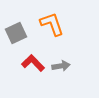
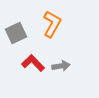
orange L-shape: rotated 48 degrees clockwise
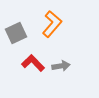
orange L-shape: rotated 12 degrees clockwise
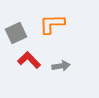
orange L-shape: rotated 132 degrees counterclockwise
red L-shape: moved 4 px left, 3 px up
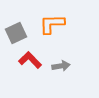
red L-shape: moved 1 px right
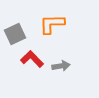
gray square: moved 1 px left, 1 px down
red L-shape: moved 2 px right, 1 px up
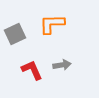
red L-shape: moved 11 px down; rotated 20 degrees clockwise
gray arrow: moved 1 px right, 1 px up
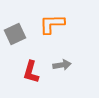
red L-shape: moved 1 px left, 2 px down; rotated 140 degrees counterclockwise
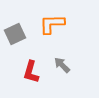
gray arrow: rotated 126 degrees counterclockwise
